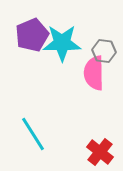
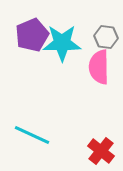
gray hexagon: moved 2 px right, 14 px up
pink semicircle: moved 5 px right, 6 px up
cyan line: moved 1 px left, 1 px down; rotated 33 degrees counterclockwise
red cross: moved 1 px right, 1 px up
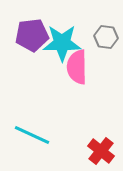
purple pentagon: rotated 16 degrees clockwise
pink semicircle: moved 22 px left
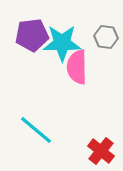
cyan line: moved 4 px right, 5 px up; rotated 15 degrees clockwise
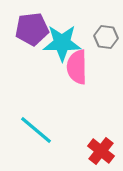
purple pentagon: moved 6 px up
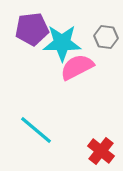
pink semicircle: rotated 64 degrees clockwise
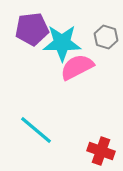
gray hexagon: rotated 10 degrees clockwise
red cross: rotated 20 degrees counterclockwise
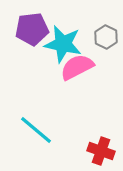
gray hexagon: rotated 10 degrees clockwise
cyan star: moved 1 px right, 1 px down; rotated 12 degrees clockwise
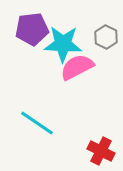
cyan star: rotated 9 degrees counterclockwise
cyan line: moved 1 px right, 7 px up; rotated 6 degrees counterclockwise
red cross: rotated 8 degrees clockwise
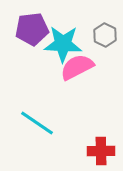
gray hexagon: moved 1 px left, 2 px up
red cross: rotated 28 degrees counterclockwise
